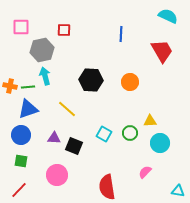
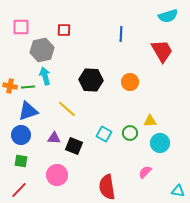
cyan semicircle: rotated 138 degrees clockwise
blue triangle: moved 2 px down
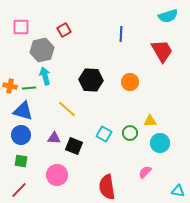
red square: rotated 32 degrees counterclockwise
green line: moved 1 px right, 1 px down
blue triangle: moved 5 px left; rotated 35 degrees clockwise
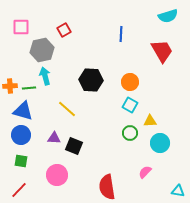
orange cross: rotated 16 degrees counterclockwise
cyan square: moved 26 px right, 29 px up
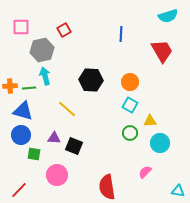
green square: moved 13 px right, 7 px up
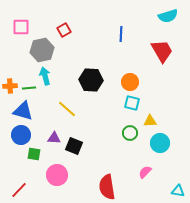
cyan square: moved 2 px right, 2 px up; rotated 14 degrees counterclockwise
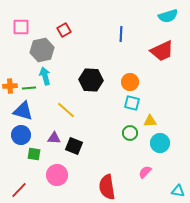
red trapezoid: rotated 95 degrees clockwise
yellow line: moved 1 px left, 1 px down
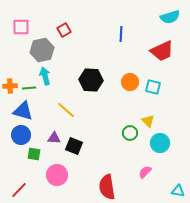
cyan semicircle: moved 2 px right, 1 px down
cyan square: moved 21 px right, 16 px up
yellow triangle: moved 2 px left; rotated 48 degrees clockwise
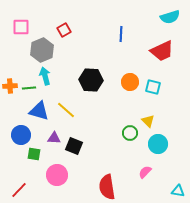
gray hexagon: rotated 10 degrees counterclockwise
blue triangle: moved 16 px right
cyan circle: moved 2 px left, 1 px down
